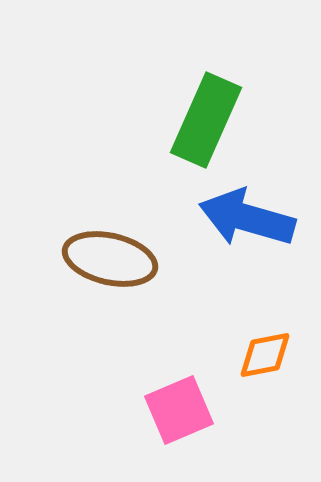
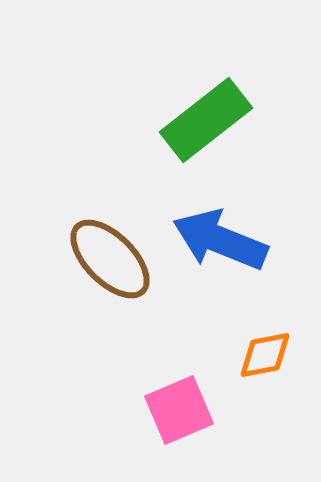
green rectangle: rotated 28 degrees clockwise
blue arrow: moved 27 px left, 22 px down; rotated 6 degrees clockwise
brown ellipse: rotated 32 degrees clockwise
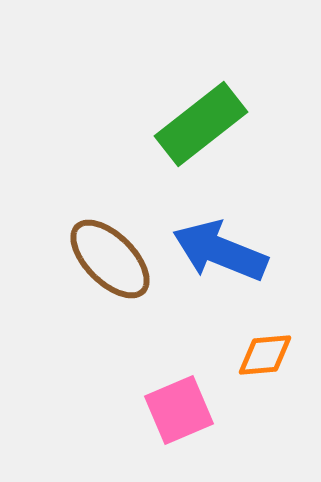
green rectangle: moved 5 px left, 4 px down
blue arrow: moved 11 px down
orange diamond: rotated 6 degrees clockwise
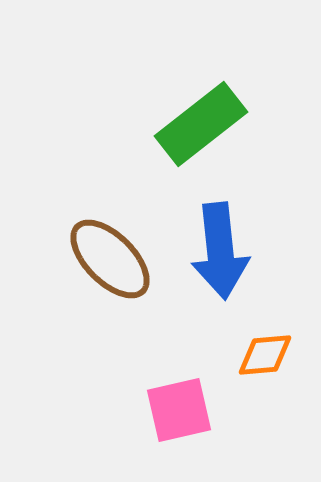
blue arrow: rotated 118 degrees counterclockwise
pink square: rotated 10 degrees clockwise
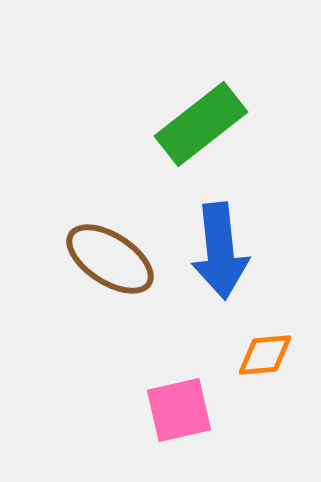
brown ellipse: rotated 12 degrees counterclockwise
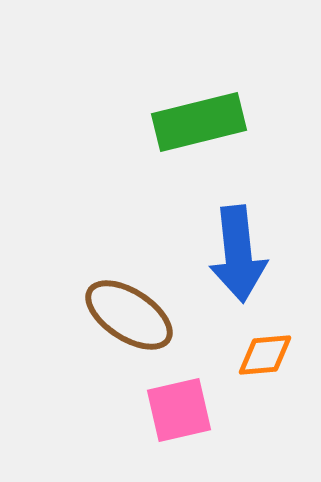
green rectangle: moved 2 px left, 2 px up; rotated 24 degrees clockwise
blue arrow: moved 18 px right, 3 px down
brown ellipse: moved 19 px right, 56 px down
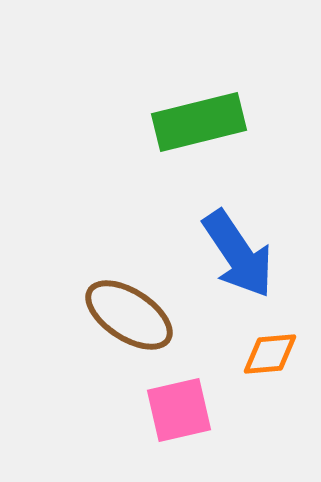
blue arrow: rotated 28 degrees counterclockwise
orange diamond: moved 5 px right, 1 px up
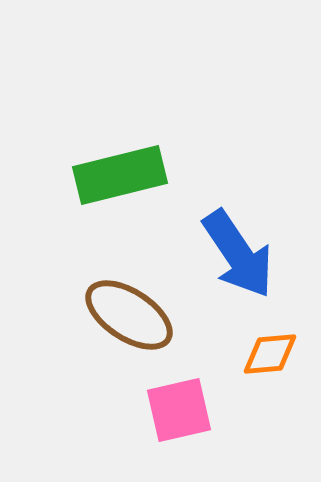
green rectangle: moved 79 px left, 53 px down
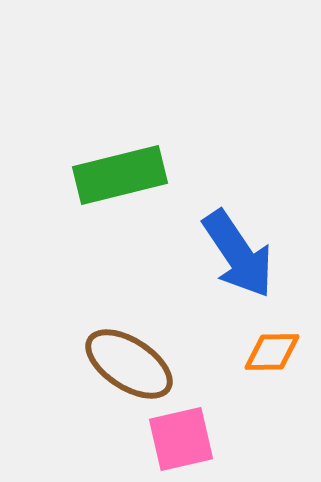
brown ellipse: moved 49 px down
orange diamond: moved 2 px right, 2 px up; rotated 4 degrees clockwise
pink square: moved 2 px right, 29 px down
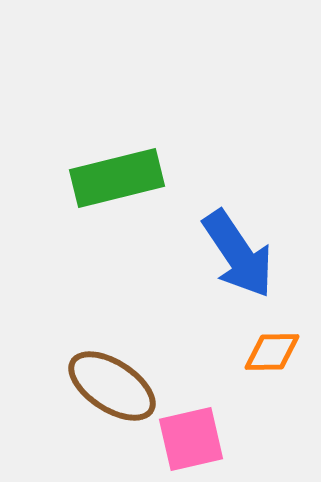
green rectangle: moved 3 px left, 3 px down
brown ellipse: moved 17 px left, 22 px down
pink square: moved 10 px right
